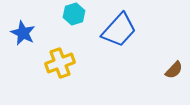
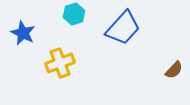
blue trapezoid: moved 4 px right, 2 px up
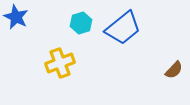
cyan hexagon: moved 7 px right, 9 px down
blue trapezoid: rotated 9 degrees clockwise
blue star: moved 7 px left, 16 px up
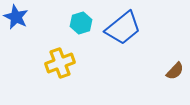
brown semicircle: moved 1 px right, 1 px down
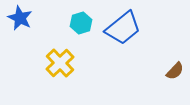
blue star: moved 4 px right, 1 px down
yellow cross: rotated 24 degrees counterclockwise
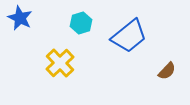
blue trapezoid: moved 6 px right, 8 px down
brown semicircle: moved 8 px left
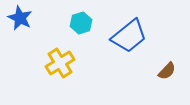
yellow cross: rotated 12 degrees clockwise
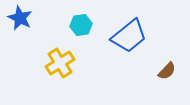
cyan hexagon: moved 2 px down; rotated 10 degrees clockwise
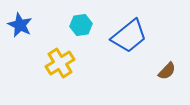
blue star: moved 7 px down
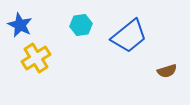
yellow cross: moved 24 px left, 5 px up
brown semicircle: rotated 30 degrees clockwise
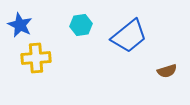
yellow cross: rotated 28 degrees clockwise
